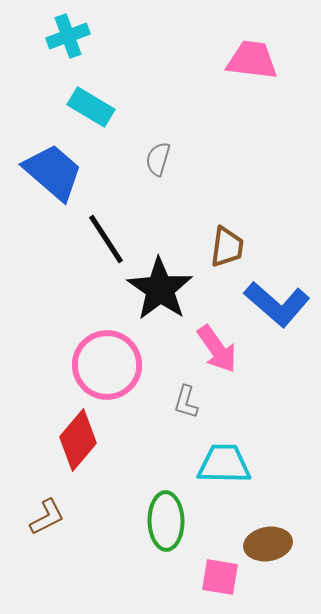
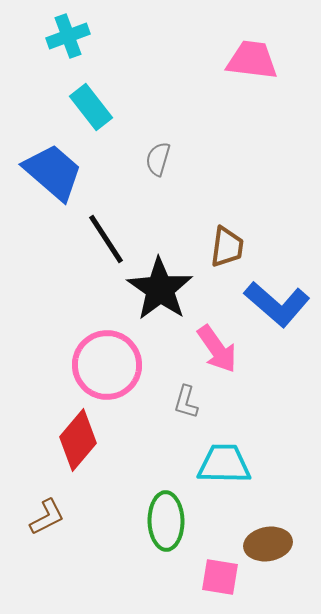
cyan rectangle: rotated 21 degrees clockwise
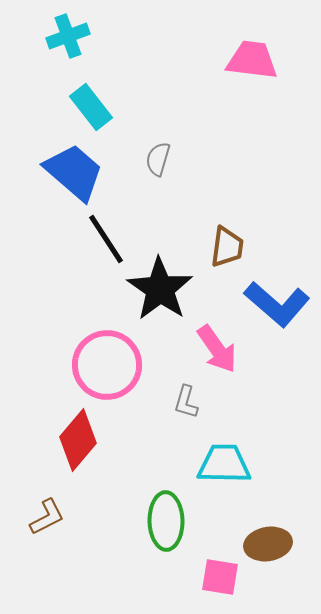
blue trapezoid: moved 21 px right
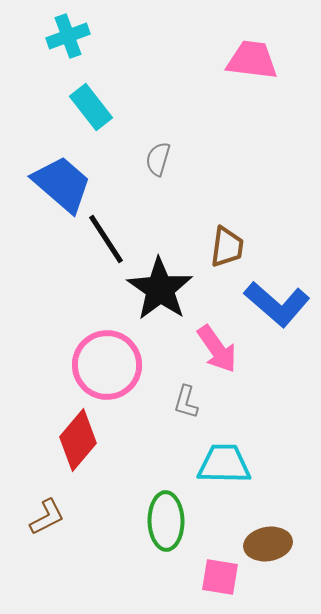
blue trapezoid: moved 12 px left, 12 px down
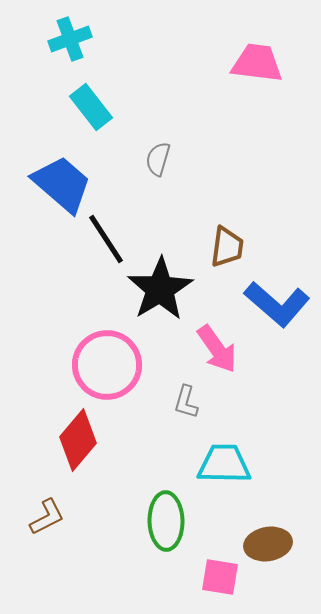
cyan cross: moved 2 px right, 3 px down
pink trapezoid: moved 5 px right, 3 px down
black star: rotated 6 degrees clockwise
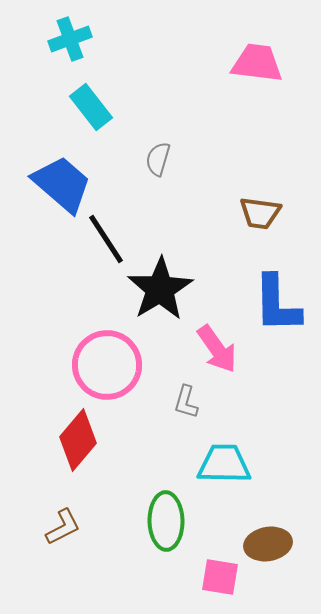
brown trapezoid: moved 33 px right, 34 px up; rotated 90 degrees clockwise
blue L-shape: rotated 48 degrees clockwise
brown L-shape: moved 16 px right, 10 px down
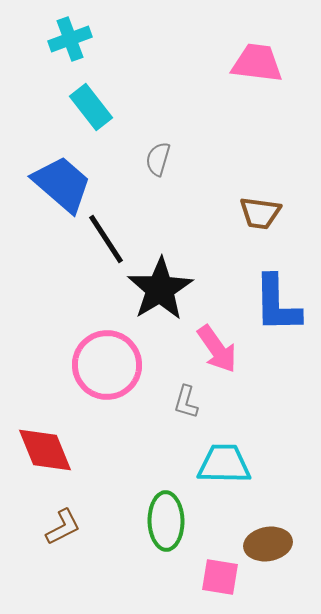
red diamond: moved 33 px left, 10 px down; rotated 62 degrees counterclockwise
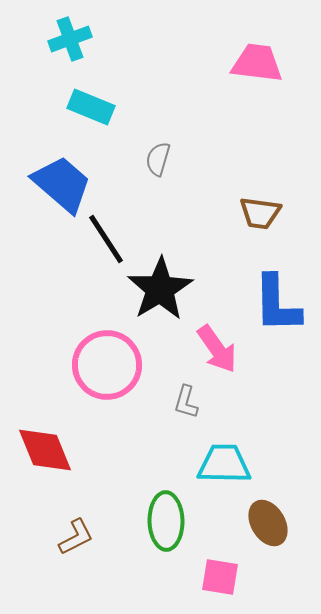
cyan rectangle: rotated 30 degrees counterclockwise
brown L-shape: moved 13 px right, 10 px down
brown ellipse: moved 21 px up; rotated 69 degrees clockwise
